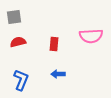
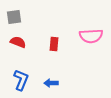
red semicircle: rotated 35 degrees clockwise
blue arrow: moved 7 px left, 9 px down
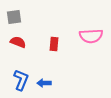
blue arrow: moved 7 px left
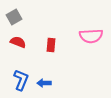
gray square: rotated 21 degrees counterclockwise
red rectangle: moved 3 px left, 1 px down
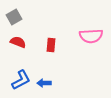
blue L-shape: rotated 40 degrees clockwise
